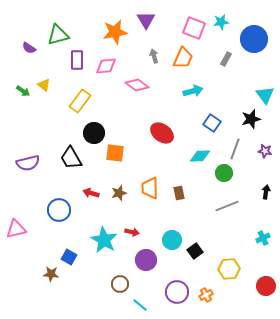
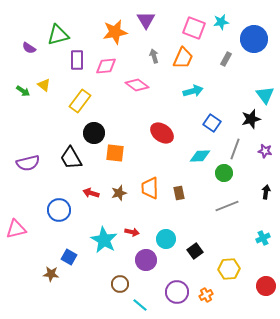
cyan circle at (172, 240): moved 6 px left, 1 px up
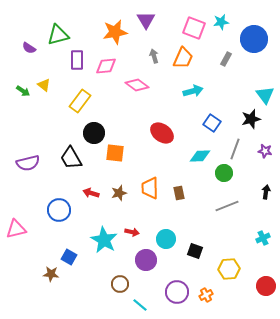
black square at (195, 251): rotated 35 degrees counterclockwise
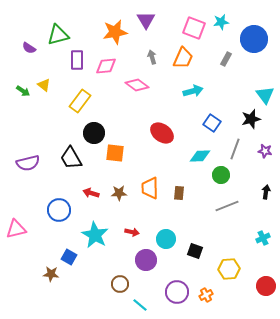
gray arrow at (154, 56): moved 2 px left, 1 px down
green circle at (224, 173): moved 3 px left, 2 px down
brown star at (119, 193): rotated 14 degrees clockwise
brown rectangle at (179, 193): rotated 16 degrees clockwise
cyan star at (104, 240): moved 9 px left, 5 px up
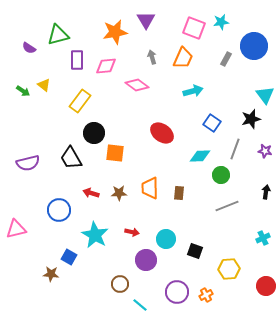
blue circle at (254, 39): moved 7 px down
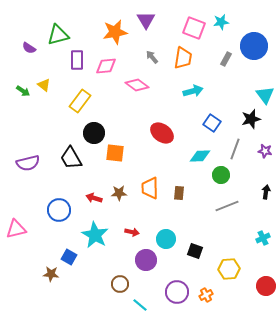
gray arrow at (152, 57): rotated 24 degrees counterclockwise
orange trapezoid at (183, 58): rotated 15 degrees counterclockwise
red arrow at (91, 193): moved 3 px right, 5 px down
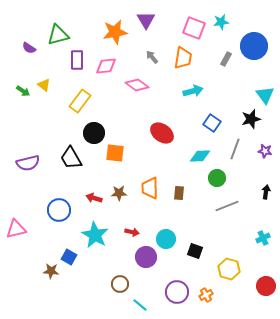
green circle at (221, 175): moved 4 px left, 3 px down
purple circle at (146, 260): moved 3 px up
yellow hexagon at (229, 269): rotated 20 degrees clockwise
brown star at (51, 274): moved 3 px up
